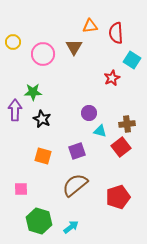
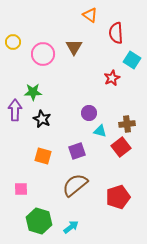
orange triangle: moved 11 px up; rotated 42 degrees clockwise
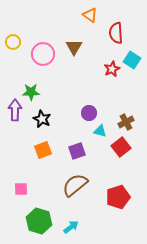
red star: moved 9 px up
green star: moved 2 px left
brown cross: moved 1 px left, 2 px up; rotated 21 degrees counterclockwise
orange square: moved 6 px up; rotated 36 degrees counterclockwise
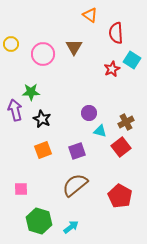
yellow circle: moved 2 px left, 2 px down
purple arrow: rotated 15 degrees counterclockwise
red pentagon: moved 2 px right, 1 px up; rotated 25 degrees counterclockwise
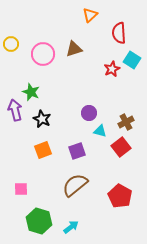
orange triangle: rotated 42 degrees clockwise
red semicircle: moved 3 px right
brown triangle: moved 2 px down; rotated 42 degrees clockwise
green star: rotated 24 degrees clockwise
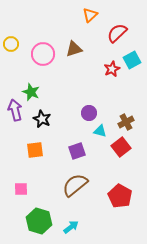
red semicircle: moved 2 px left; rotated 50 degrees clockwise
cyan square: rotated 30 degrees clockwise
orange square: moved 8 px left; rotated 12 degrees clockwise
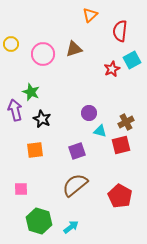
red semicircle: moved 3 px right, 2 px up; rotated 40 degrees counterclockwise
red square: moved 2 px up; rotated 24 degrees clockwise
